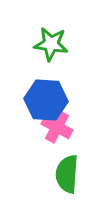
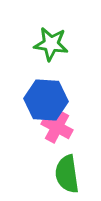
green semicircle: rotated 12 degrees counterclockwise
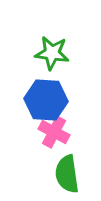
green star: moved 1 px right, 9 px down
pink cross: moved 3 px left, 5 px down
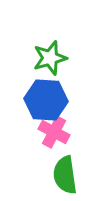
green star: moved 2 px left, 5 px down; rotated 24 degrees counterclockwise
green semicircle: moved 2 px left, 1 px down
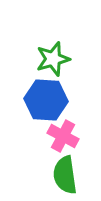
green star: moved 3 px right, 1 px down
pink cross: moved 9 px right, 4 px down
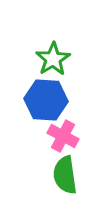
green star: rotated 16 degrees counterclockwise
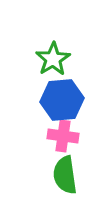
blue hexagon: moved 16 px right; rotated 9 degrees counterclockwise
pink cross: rotated 20 degrees counterclockwise
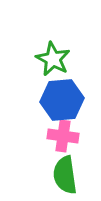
green star: rotated 12 degrees counterclockwise
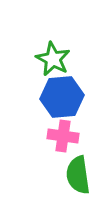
blue hexagon: moved 3 px up
green semicircle: moved 13 px right
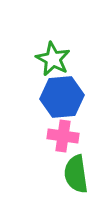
green semicircle: moved 2 px left, 1 px up
